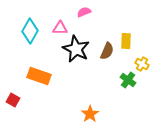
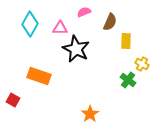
cyan diamond: moved 7 px up
brown semicircle: moved 3 px right, 29 px up
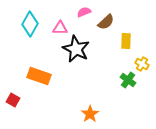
brown semicircle: moved 4 px left; rotated 24 degrees clockwise
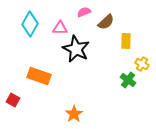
orange star: moved 16 px left
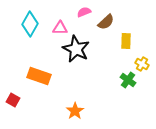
orange star: moved 1 px right, 3 px up
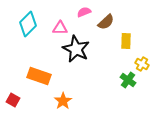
cyan diamond: moved 2 px left; rotated 15 degrees clockwise
orange star: moved 12 px left, 10 px up
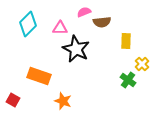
brown semicircle: moved 4 px left; rotated 36 degrees clockwise
yellow cross: rotated 16 degrees clockwise
orange star: rotated 18 degrees counterclockwise
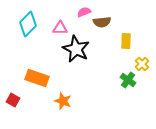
orange rectangle: moved 2 px left, 2 px down
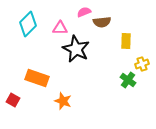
yellow cross: rotated 24 degrees clockwise
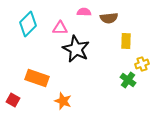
pink semicircle: rotated 24 degrees clockwise
brown semicircle: moved 7 px right, 4 px up
